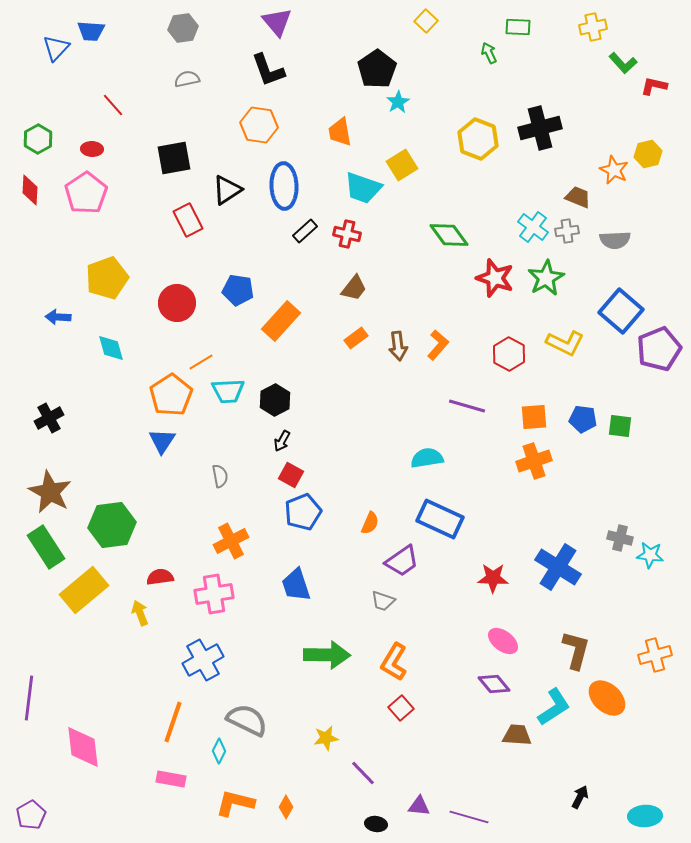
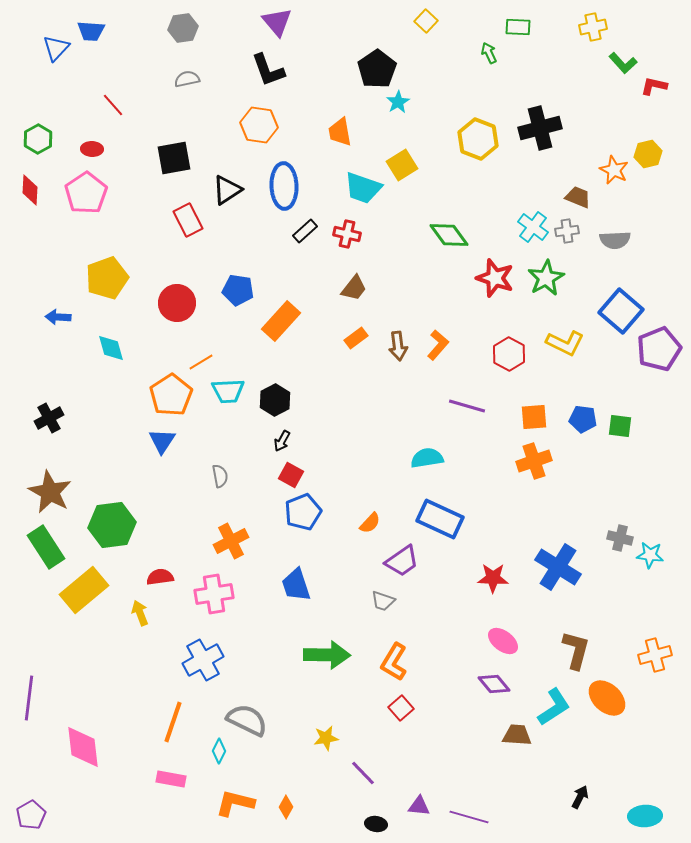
orange semicircle at (370, 523): rotated 20 degrees clockwise
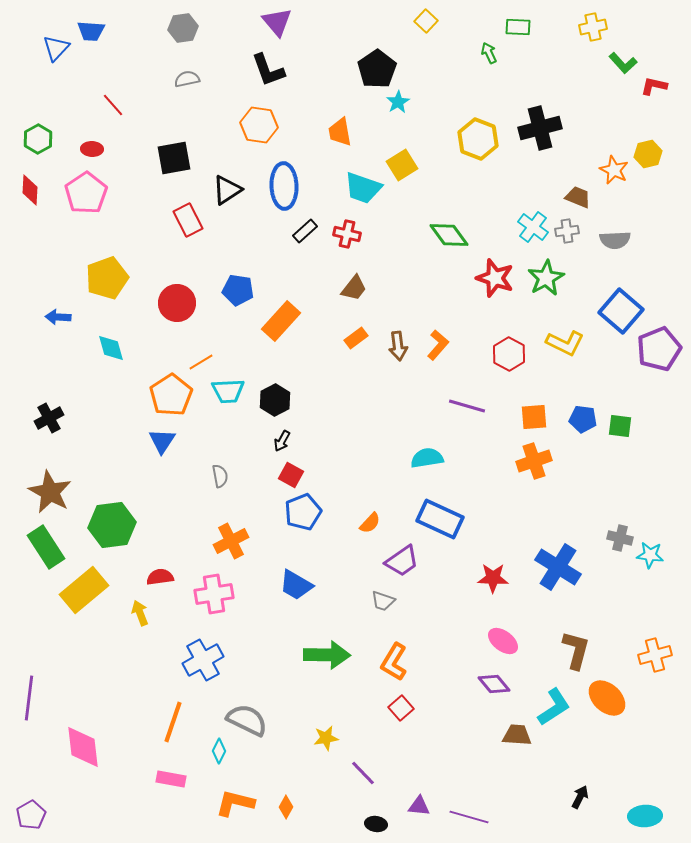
blue trapezoid at (296, 585): rotated 42 degrees counterclockwise
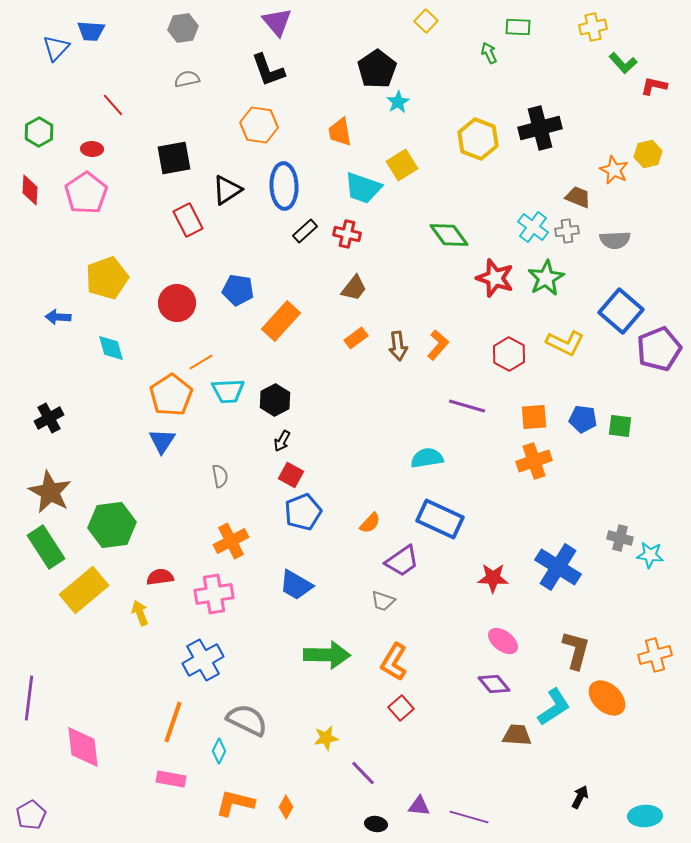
green hexagon at (38, 139): moved 1 px right, 7 px up
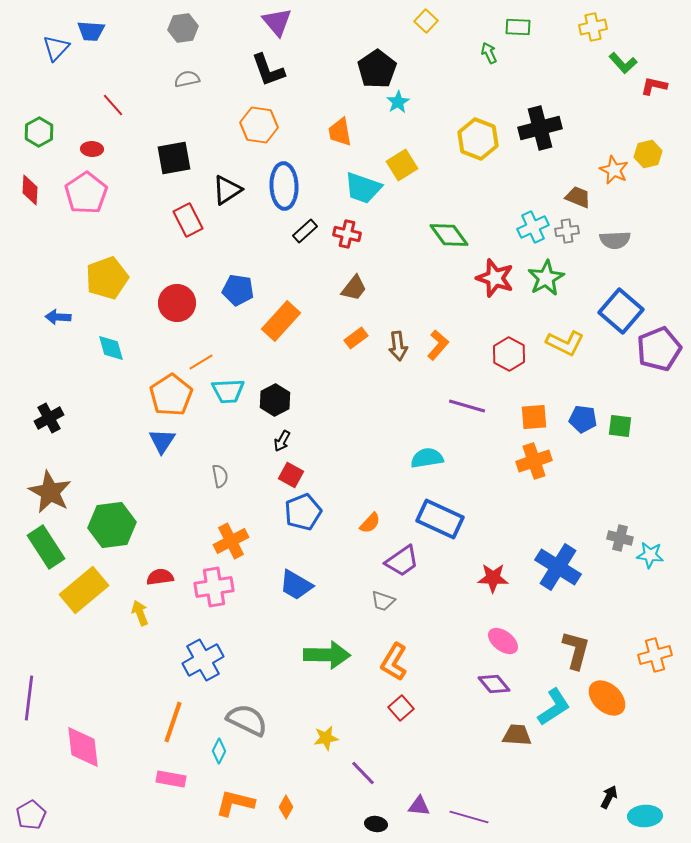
cyan cross at (533, 227): rotated 28 degrees clockwise
pink cross at (214, 594): moved 7 px up
black arrow at (580, 797): moved 29 px right
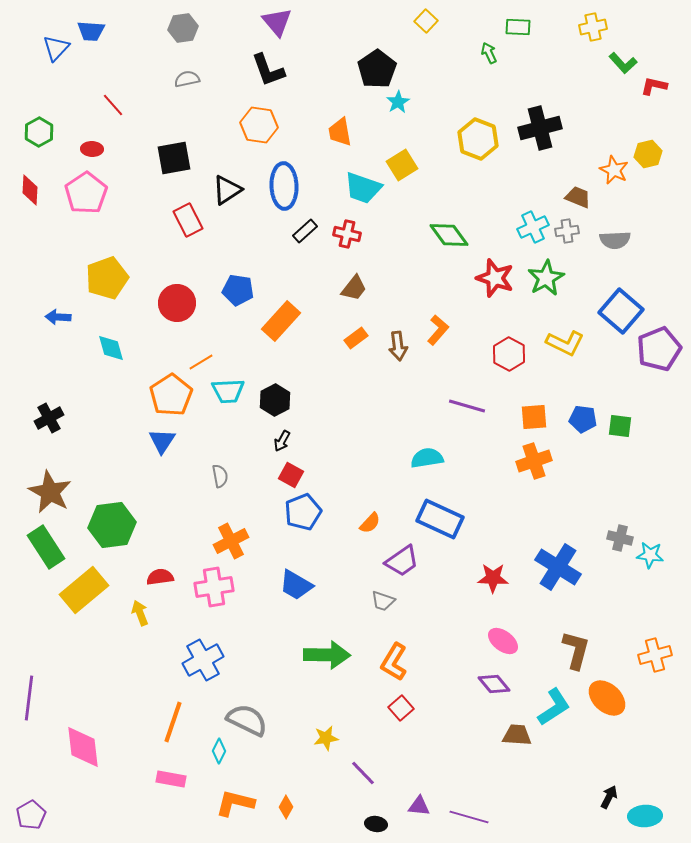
orange L-shape at (438, 345): moved 15 px up
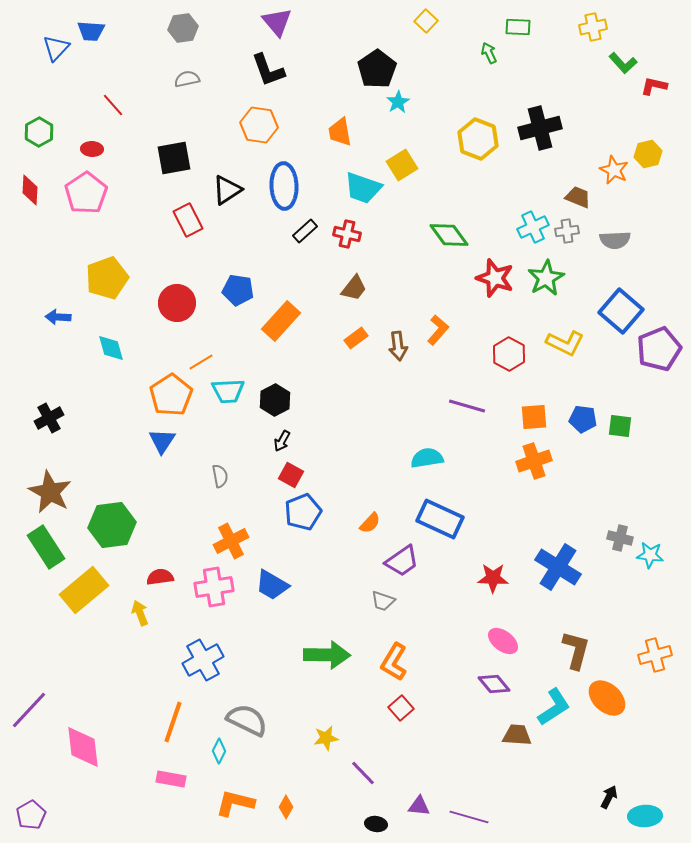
blue trapezoid at (296, 585): moved 24 px left
purple line at (29, 698): moved 12 px down; rotated 36 degrees clockwise
